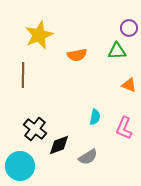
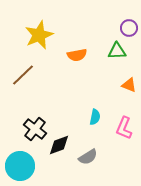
brown line: rotated 45 degrees clockwise
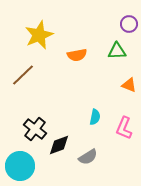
purple circle: moved 4 px up
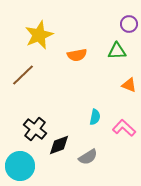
pink L-shape: rotated 110 degrees clockwise
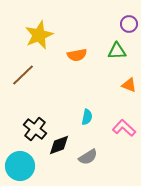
cyan semicircle: moved 8 px left
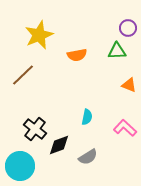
purple circle: moved 1 px left, 4 px down
pink L-shape: moved 1 px right
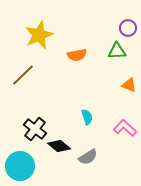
cyan semicircle: rotated 28 degrees counterclockwise
black diamond: moved 1 px down; rotated 60 degrees clockwise
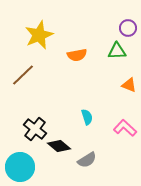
gray semicircle: moved 1 px left, 3 px down
cyan circle: moved 1 px down
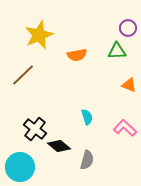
gray semicircle: rotated 42 degrees counterclockwise
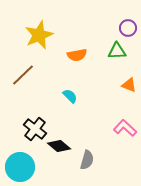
cyan semicircle: moved 17 px left, 21 px up; rotated 28 degrees counterclockwise
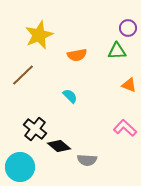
gray semicircle: rotated 78 degrees clockwise
